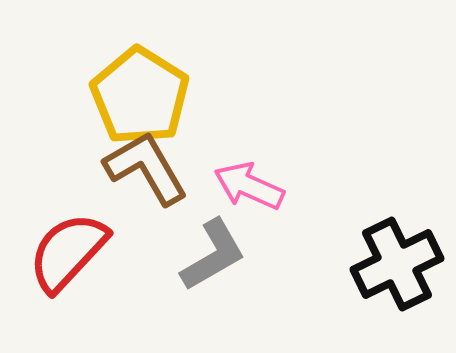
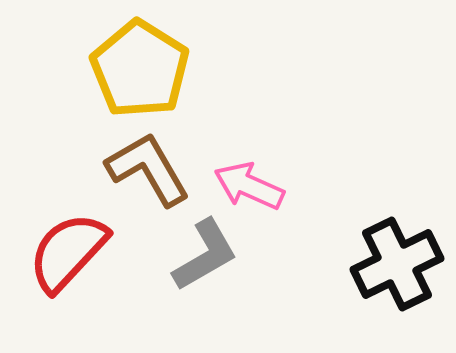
yellow pentagon: moved 27 px up
brown L-shape: moved 2 px right, 1 px down
gray L-shape: moved 8 px left
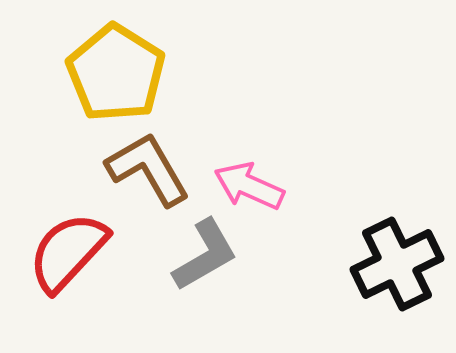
yellow pentagon: moved 24 px left, 4 px down
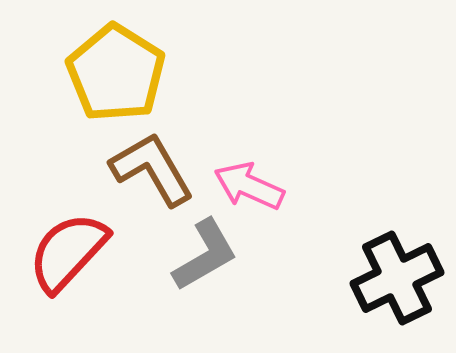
brown L-shape: moved 4 px right
black cross: moved 14 px down
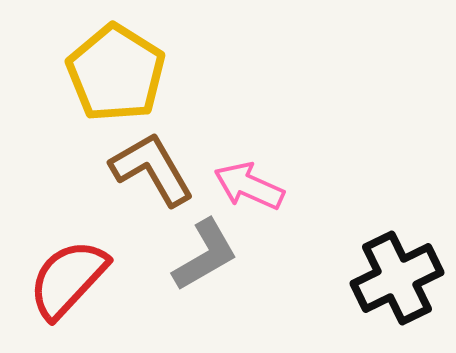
red semicircle: moved 27 px down
